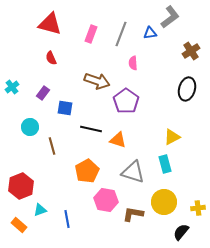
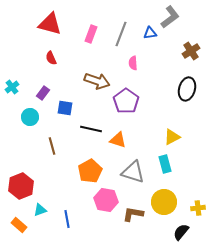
cyan circle: moved 10 px up
orange pentagon: moved 3 px right
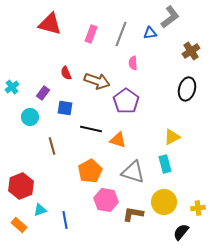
red semicircle: moved 15 px right, 15 px down
blue line: moved 2 px left, 1 px down
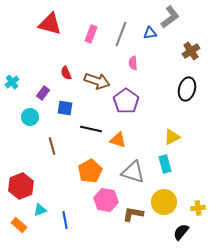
cyan cross: moved 5 px up
